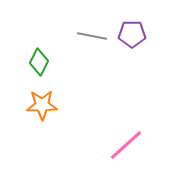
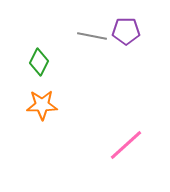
purple pentagon: moved 6 px left, 3 px up
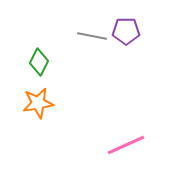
orange star: moved 4 px left, 2 px up; rotated 8 degrees counterclockwise
pink line: rotated 18 degrees clockwise
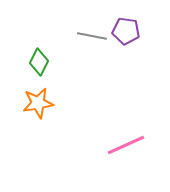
purple pentagon: rotated 8 degrees clockwise
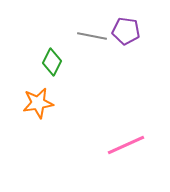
green diamond: moved 13 px right
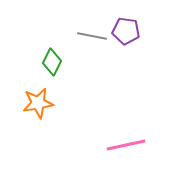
pink line: rotated 12 degrees clockwise
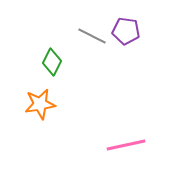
gray line: rotated 16 degrees clockwise
orange star: moved 2 px right, 1 px down
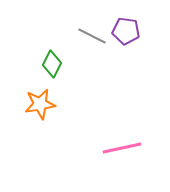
green diamond: moved 2 px down
pink line: moved 4 px left, 3 px down
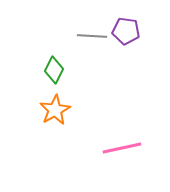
gray line: rotated 24 degrees counterclockwise
green diamond: moved 2 px right, 6 px down
orange star: moved 15 px right, 6 px down; rotated 20 degrees counterclockwise
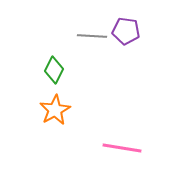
pink line: rotated 21 degrees clockwise
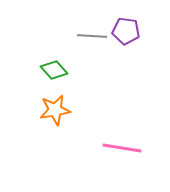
green diamond: rotated 68 degrees counterclockwise
orange star: rotated 20 degrees clockwise
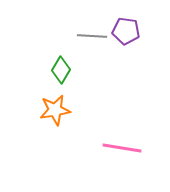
green diamond: moved 7 px right; rotated 72 degrees clockwise
